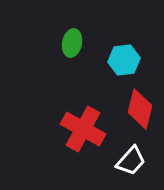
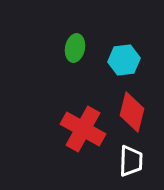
green ellipse: moved 3 px right, 5 px down
red diamond: moved 8 px left, 3 px down
white trapezoid: rotated 40 degrees counterclockwise
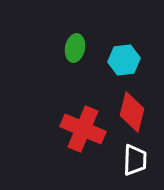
red cross: rotated 6 degrees counterclockwise
white trapezoid: moved 4 px right, 1 px up
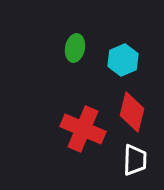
cyan hexagon: moved 1 px left; rotated 16 degrees counterclockwise
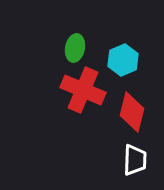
red cross: moved 39 px up
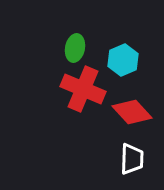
red cross: moved 1 px up
red diamond: rotated 57 degrees counterclockwise
white trapezoid: moved 3 px left, 1 px up
